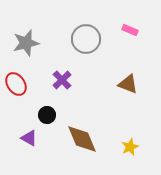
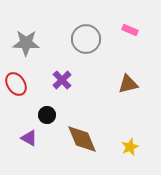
gray star: rotated 16 degrees clockwise
brown triangle: rotated 35 degrees counterclockwise
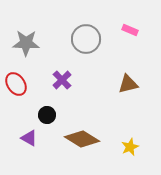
brown diamond: rotated 36 degrees counterclockwise
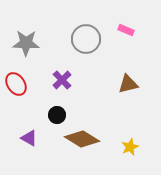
pink rectangle: moved 4 px left
black circle: moved 10 px right
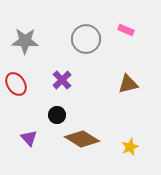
gray star: moved 1 px left, 2 px up
purple triangle: rotated 18 degrees clockwise
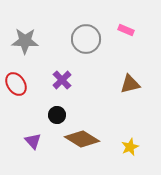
brown triangle: moved 2 px right
purple triangle: moved 4 px right, 3 px down
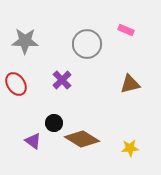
gray circle: moved 1 px right, 5 px down
black circle: moved 3 px left, 8 px down
purple triangle: rotated 12 degrees counterclockwise
yellow star: moved 1 px down; rotated 18 degrees clockwise
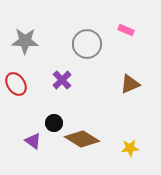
brown triangle: rotated 10 degrees counterclockwise
